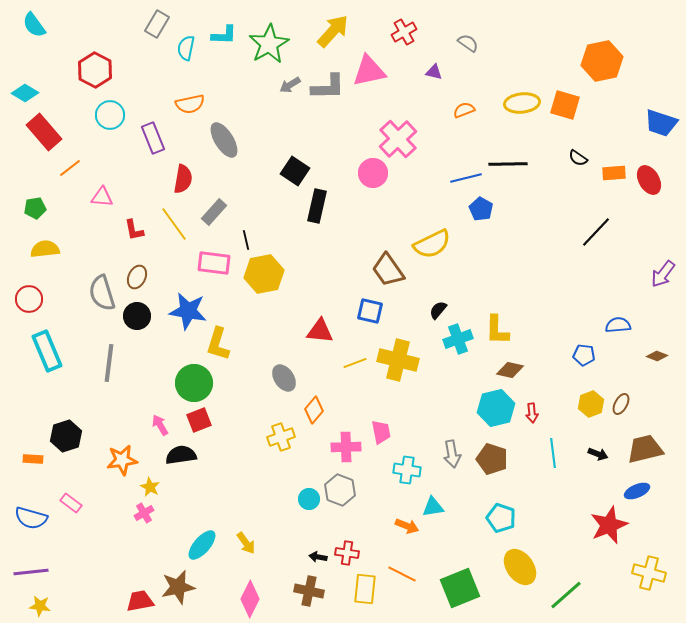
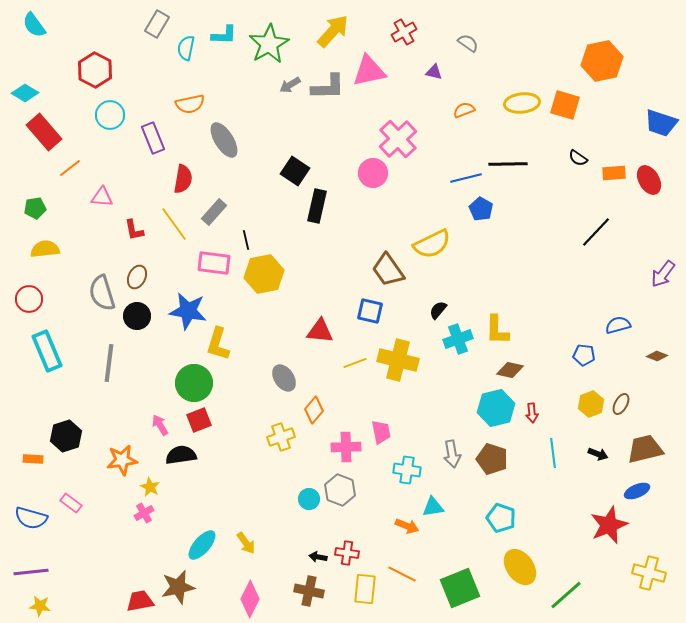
blue semicircle at (618, 325): rotated 10 degrees counterclockwise
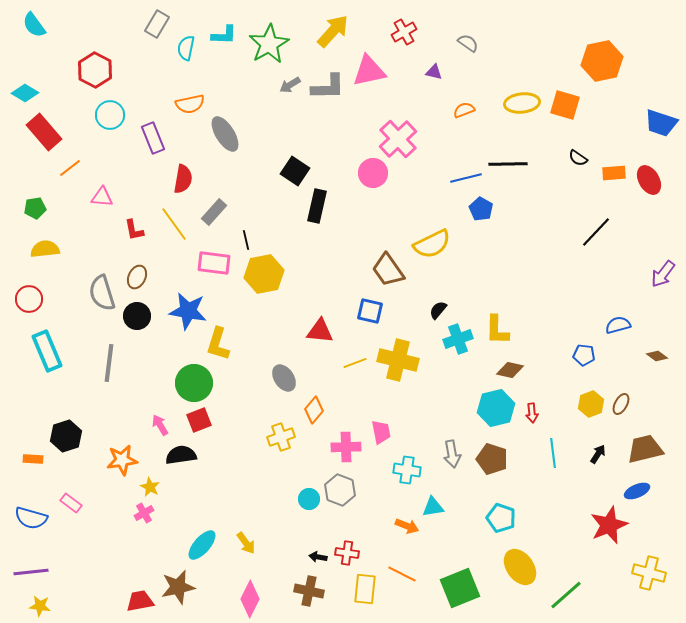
gray ellipse at (224, 140): moved 1 px right, 6 px up
brown diamond at (657, 356): rotated 15 degrees clockwise
black arrow at (598, 454): rotated 78 degrees counterclockwise
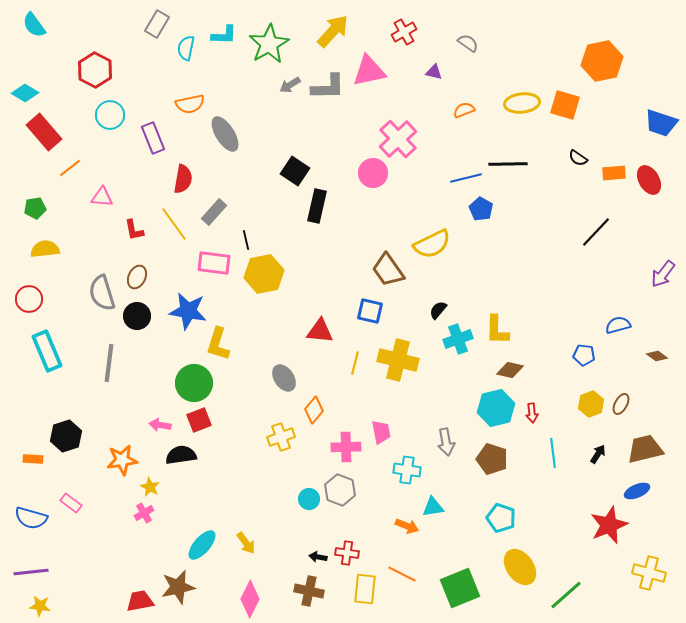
yellow line at (355, 363): rotated 55 degrees counterclockwise
pink arrow at (160, 425): rotated 50 degrees counterclockwise
gray arrow at (452, 454): moved 6 px left, 12 px up
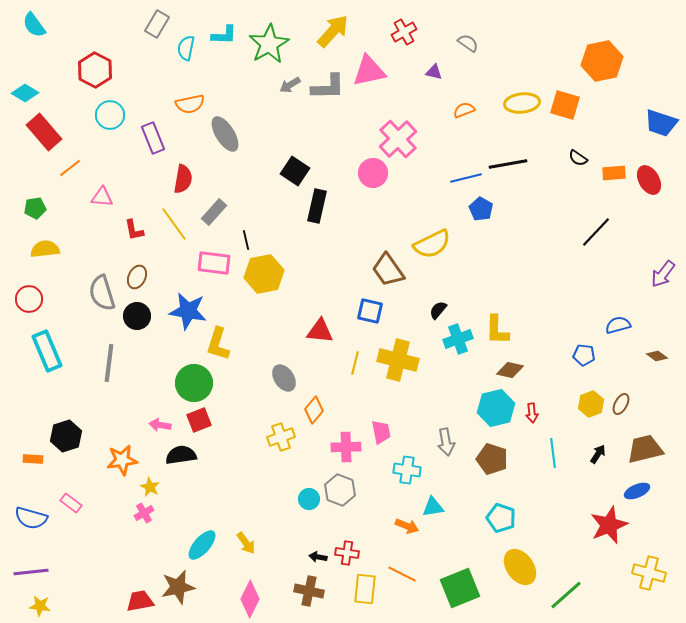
black line at (508, 164): rotated 9 degrees counterclockwise
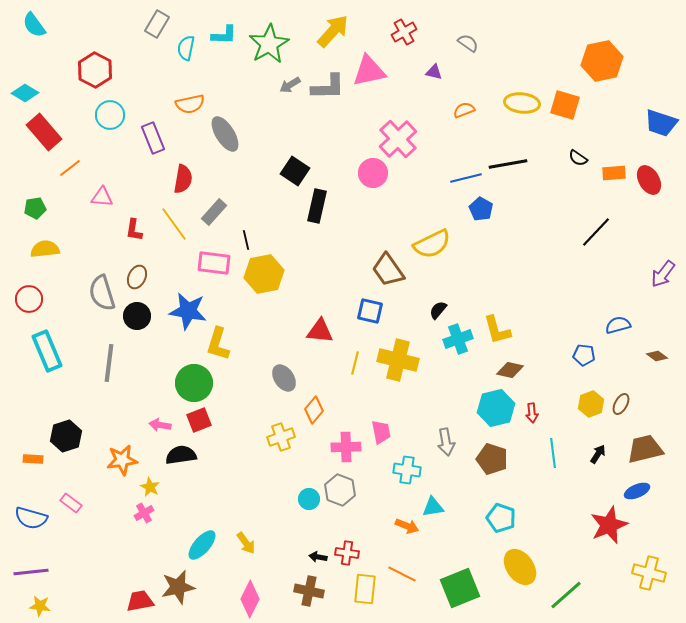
yellow ellipse at (522, 103): rotated 12 degrees clockwise
red L-shape at (134, 230): rotated 20 degrees clockwise
yellow L-shape at (497, 330): rotated 16 degrees counterclockwise
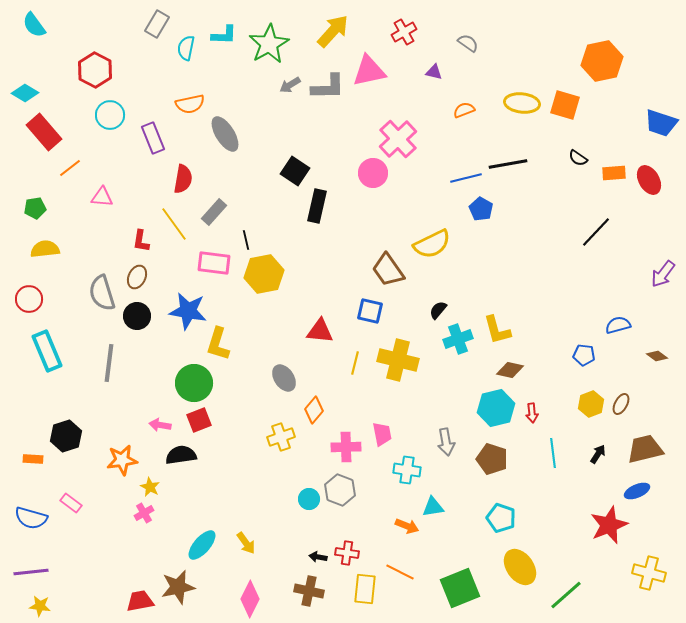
red L-shape at (134, 230): moved 7 px right, 11 px down
pink trapezoid at (381, 432): moved 1 px right, 2 px down
orange line at (402, 574): moved 2 px left, 2 px up
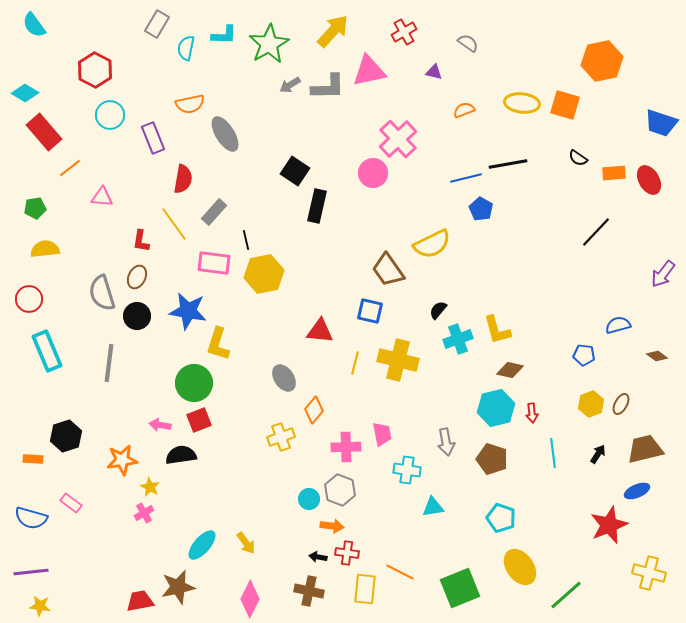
orange arrow at (407, 526): moved 75 px left; rotated 15 degrees counterclockwise
